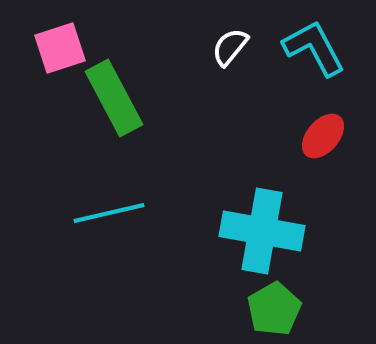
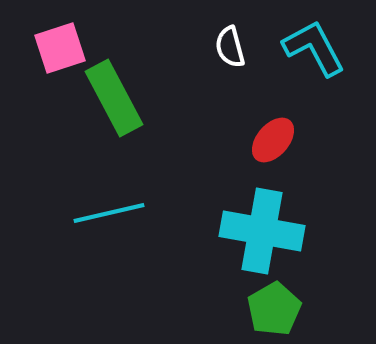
white semicircle: rotated 54 degrees counterclockwise
red ellipse: moved 50 px left, 4 px down
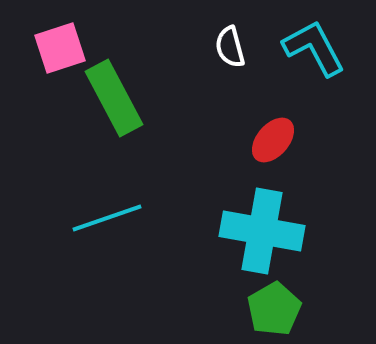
cyan line: moved 2 px left, 5 px down; rotated 6 degrees counterclockwise
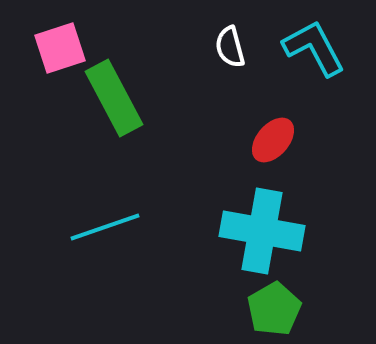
cyan line: moved 2 px left, 9 px down
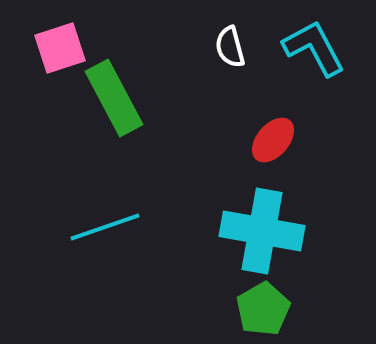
green pentagon: moved 11 px left
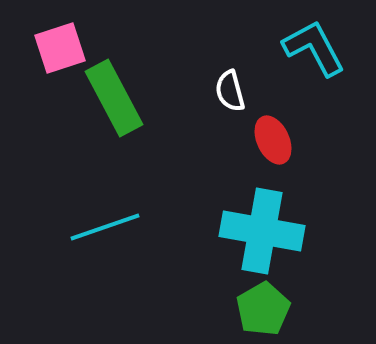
white semicircle: moved 44 px down
red ellipse: rotated 66 degrees counterclockwise
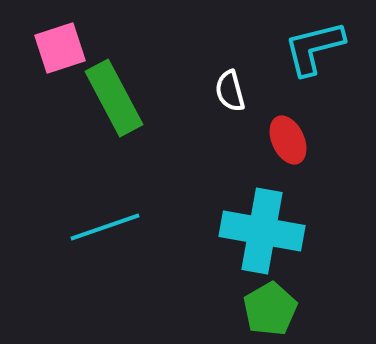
cyan L-shape: rotated 76 degrees counterclockwise
red ellipse: moved 15 px right
green pentagon: moved 7 px right
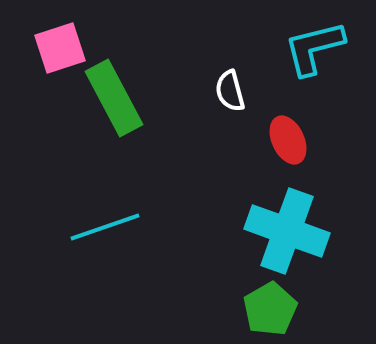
cyan cross: moved 25 px right; rotated 10 degrees clockwise
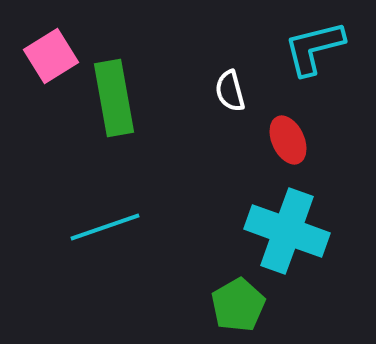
pink square: moved 9 px left, 8 px down; rotated 14 degrees counterclockwise
green rectangle: rotated 18 degrees clockwise
green pentagon: moved 32 px left, 4 px up
